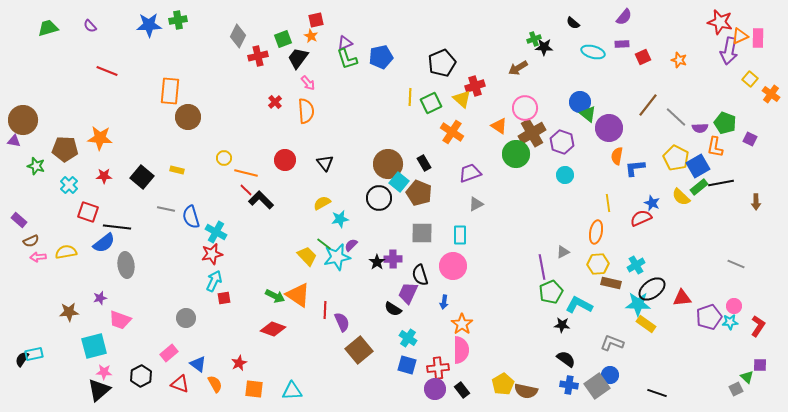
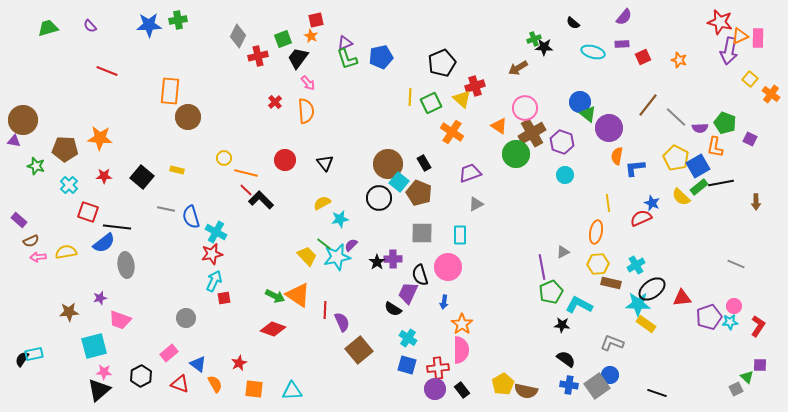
pink circle at (453, 266): moved 5 px left, 1 px down
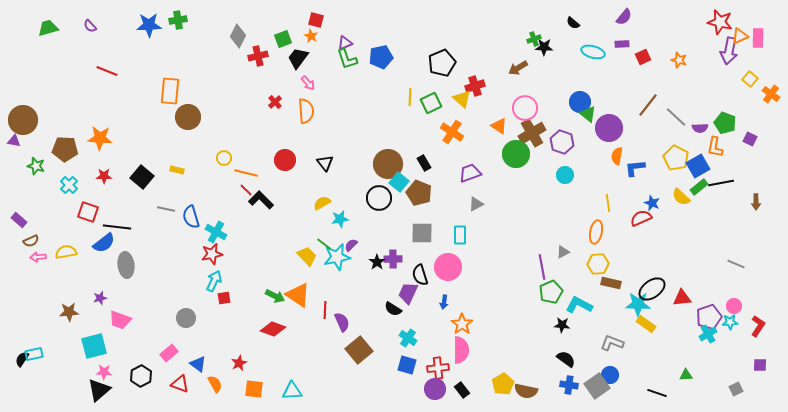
red square at (316, 20): rotated 28 degrees clockwise
cyan cross at (636, 265): moved 72 px right, 69 px down
green triangle at (747, 377): moved 61 px left, 2 px up; rotated 48 degrees counterclockwise
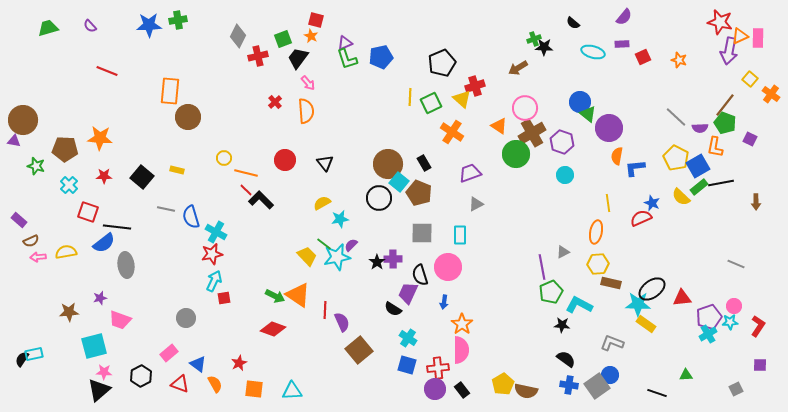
brown line at (648, 105): moved 77 px right
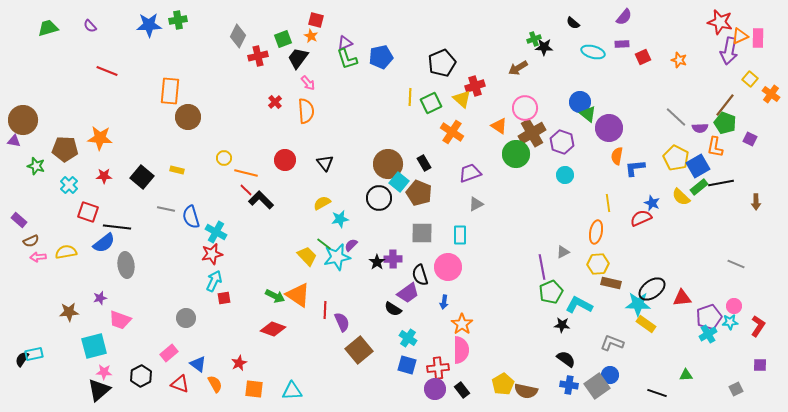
purple trapezoid at (408, 293): rotated 150 degrees counterclockwise
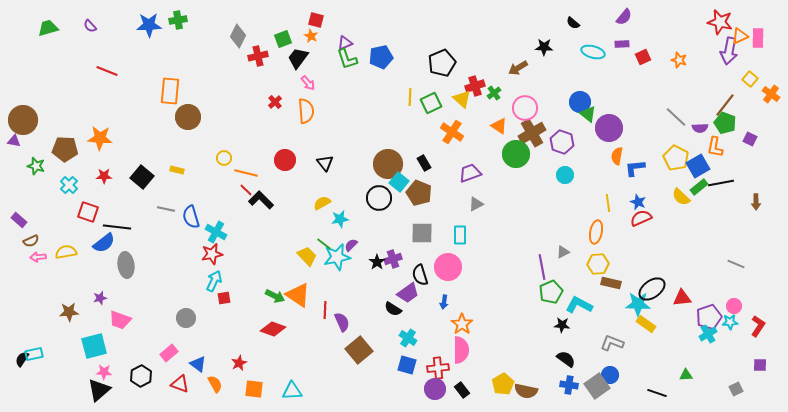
green cross at (534, 39): moved 40 px left, 54 px down; rotated 16 degrees counterclockwise
blue star at (652, 203): moved 14 px left, 1 px up
purple cross at (393, 259): rotated 18 degrees counterclockwise
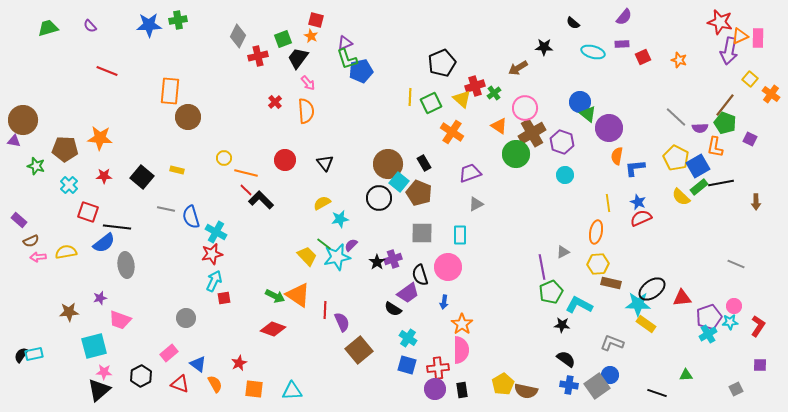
blue pentagon at (381, 57): moved 20 px left, 14 px down
black semicircle at (22, 359): moved 1 px left, 4 px up
black rectangle at (462, 390): rotated 28 degrees clockwise
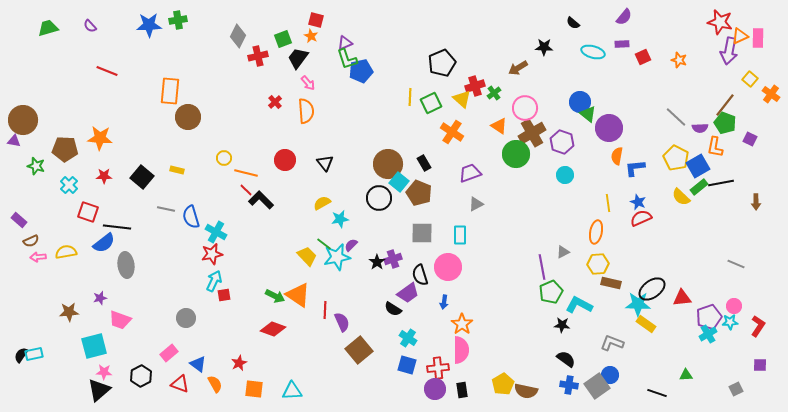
red square at (224, 298): moved 3 px up
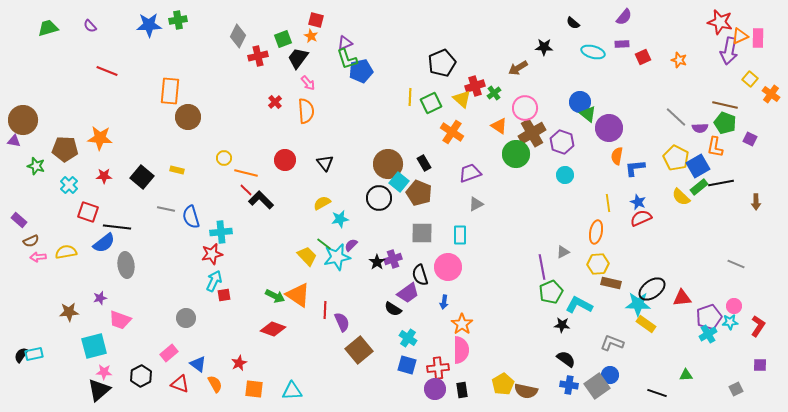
brown line at (725, 105): rotated 65 degrees clockwise
cyan cross at (216, 232): moved 5 px right; rotated 35 degrees counterclockwise
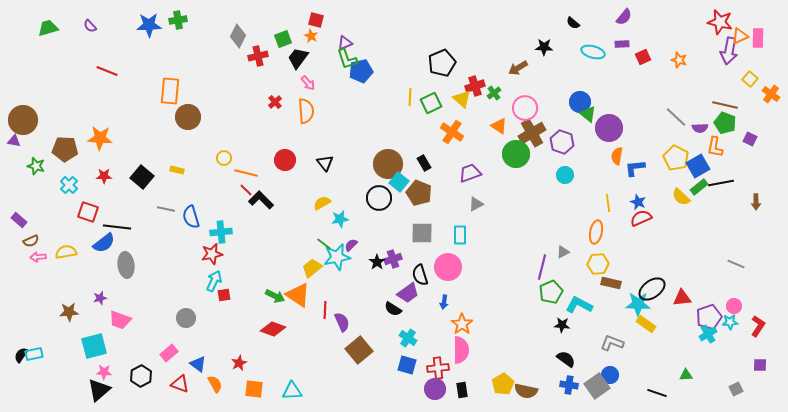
yellow trapezoid at (307, 256): moved 5 px right, 12 px down; rotated 85 degrees counterclockwise
purple line at (542, 267): rotated 25 degrees clockwise
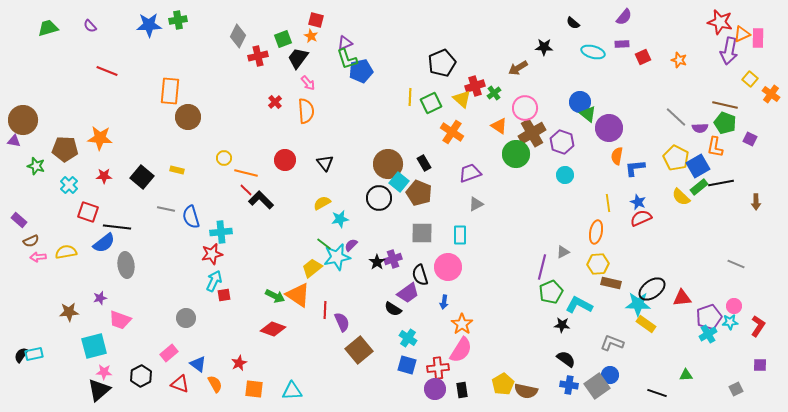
orange triangle at (740, 36): moved 2 px right, 2 px up
pink semicircle at (461, 350): rotated 32 degrees clockwise
